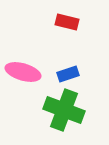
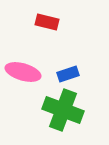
red rectangle: moved 20 px left
green cross: moved 1 px left
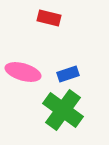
red rectangle: moved 2 px right, 4 px up
green cross: rotated 15 degrees clockwise
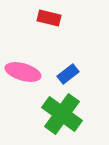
blue rectangle: rotated 20 degrees counterclockwise
green cross: moved 1 px left, 4 px down
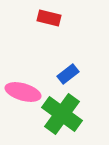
pink ellipse: moved 20 px down
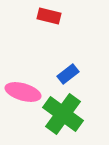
red rectangle: moved 2 px up
green cross: moved 1 px right
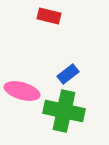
pink ellipse: moved 1 px left, 1 px up
green cross: moved 1 px right, 3 px up; rotated 24 degrees counterclockwise
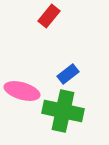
red rectangle: rotated 65 degrees counterclockwise
green cross: moved 1 px left
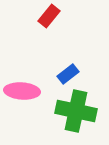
pink ellipse: rotated 12 degrees counterclockwise
green cross: moved 13 px right
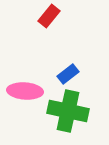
pink ellipse: moved 3 px right
green cross: moved 8 px left
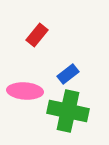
red rectangle: moved 12 px left, 19 px down
